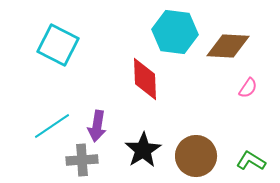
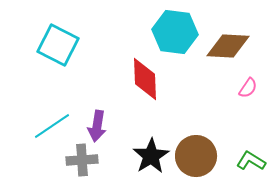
black star: moved 8 px right, 6 px down
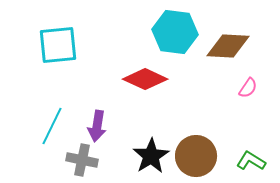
cyan square: rotated 33 degrees counterclockwise
red diamond: rotated 63 degrees counterclockwise
cyan line: rotated 30 degrees counterclockwise
gray cross: rotated 16 degrees clockwise
